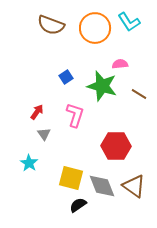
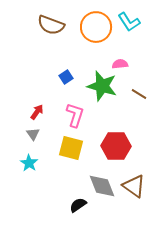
orange circle: moved 1 px right, 1 px up
gray triangle: moved 11 px left
yellow square: moved 30 px up
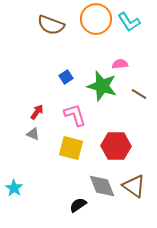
orange circle: moved 8 px up
pink L-shape: rotated 35 degrees counterclockwise
gray triangle: rotated 32 degrees counterclockwise
cyan star: moved 15 px left, 25 px down
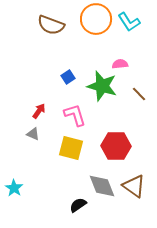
blue square: moved 2 px right
brown line: rotated 14 degrees clockwise
red arrow: moved 2 px right, 1 px up
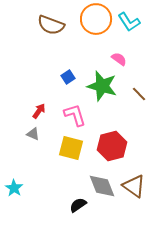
pink semicircle: moved 1 px left, 5 px up; rotated 42 degrees clockwise
red hexagon: moved 4 px left; rotated 16 degrees counterclockwise
